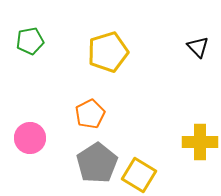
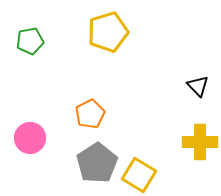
black triangle: moved 39 px down
yellow pentagon: moved 20 px up
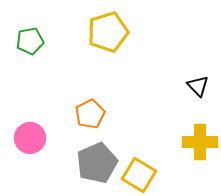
gray pentagon: rotated 9 degrees clockwise
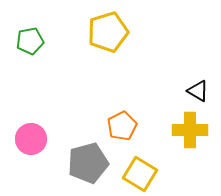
black triangle: moved 5 px down; rotated 15 degrees counterclockwise
orange pentagon: moved 32 px right, 12 px down
pink circle: moved 1 px right, 1 px down
yellow cross: moved 10 px left, 12 px up
gray pentagon: moved 9 px left; rotated 9 degrees clockwise
yellow square: moved 1 px right, 1 px up
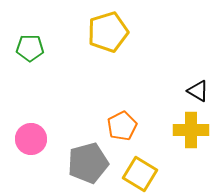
green pentagon: moved 7 px down; rotated 12 degrees clockwise
yellow cross: moved 1 px right
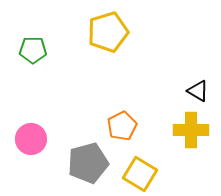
green pentagon: moved 3 px right, 2 px down
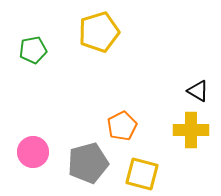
yellow pentagon: moved 9 px left
green pentagon: rotated 12 degrees counterclockwise
pink circle: moved 2 px right, 13 px down
yellow square: moved 2 px right; rotated 16 degrees counterclockwise
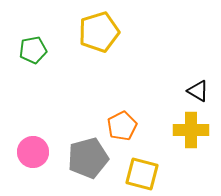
gray pentagon: moved 5 px up
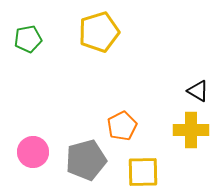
green pentagon: moved 5 px left, 11 px up
gray pentagon: moved 2 px left, 2 px down
yellow square: moved 1 px right, 2 px up; rotated 16 degrees counterclockwise
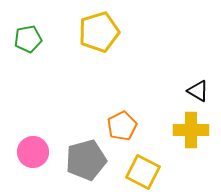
yellow square: rotated 28 degrees clockwise
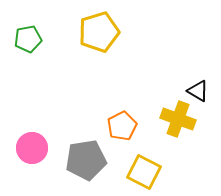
yellow cross: moved 13 px left, 11 px up; rotated 20 degrees clockwise
pink circle: moved 1 px left, 4 px up
gray pentagon: rotated 6 degrees clockwise
yellow square: moved 1 px right
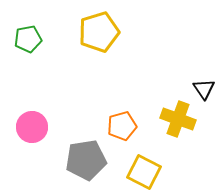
black triangle: moved 6 px right, 2 px up; rotated 25 degrees clockwise
orange pentagon: rotated 12 degrees clockwise
pink circle: moved 21 px up
